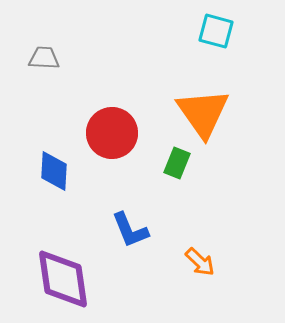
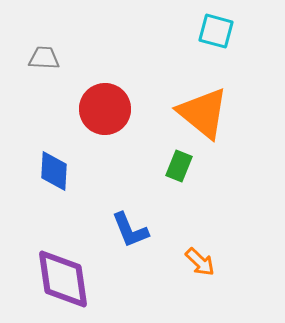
orange triangle: rotated 16 degrees counterclockwise
red circle: moved 7 px left, 24 px up
green rectangle: moved 2 px right, 3 px down
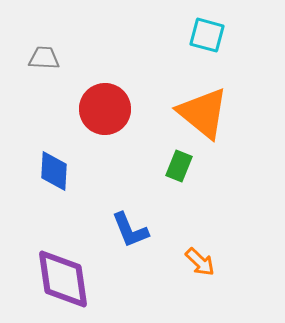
cyan square: moved 9 px left, 4 px down
